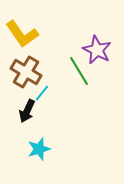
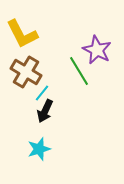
yellow L-shape: rotated 8 degrees clockwise
black arrow: moved 18 px right
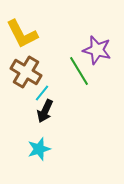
purple star: rotated 12 degrees counterclockwise
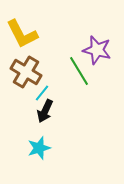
cyan star: moved 1 px up
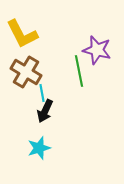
green line: rotated 20 degrees clockwise
cyan line: rotated 48 degrees counterclockwise
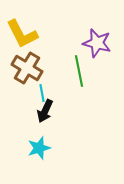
purple star: moved 7 px up
brown cross: moved 1 px right, 4 px up
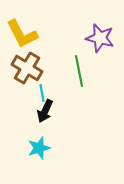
purple star: moved 3 px right, 5 px up
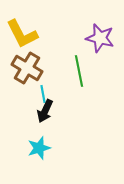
cyan line: moved 1 px right, 1 px down
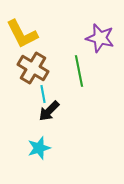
brown cross: moved 6 px right
black arrow: moved 4 px right; rotated 20 degrees clockwise
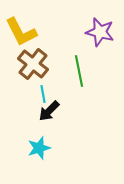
yellow L-shape: moved 1 px left, 2 px up
purple star: moved 6 px up
brown cross: moved 4 px up; rotated 8 degrees clockwise
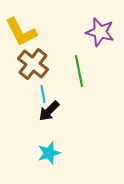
cyan star: moved 10 px right, 5 px down
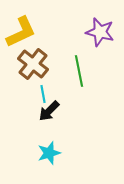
yellow L-shape: rotated 88 degrees counterclockwise
